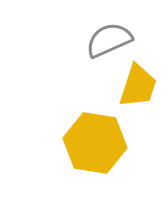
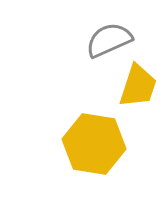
yellow hexagon: moved 1 px left, 1 px down
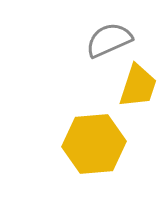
yellow hexagon: rotated 14 degrees counterclockwise
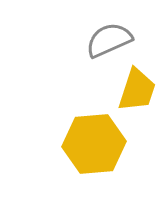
yellow trapezoid: moved 1 px left, 4 px down
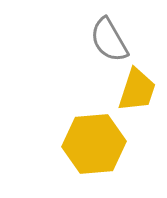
gray semicircle: rotated 96 degrees counterclockwise
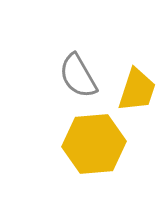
gray semicircle: moved 31 px left, 36 px down
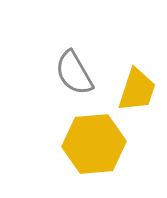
gray semicircle: moved 4 px left, 3 px up
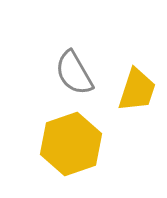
yellow hexagon: moved 23 px left; rotated 14 degrees counterclockwise
